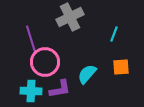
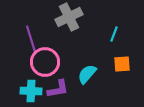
gray cross: moved 1 px left
orange square: moved 1 px right, 3 px up
purple L-shape: moved 2 px left
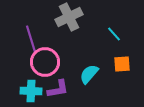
cyan line: rotated 63 degrees counterclockwise
cyan semicircle: moved 2 px right
